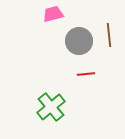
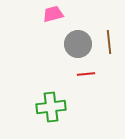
brown line: moved 7 px down
gray circle: moved 1 px left, 3 px down
green cross: rotated 32 degrees clockwise
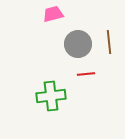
green cross: moved 11 px up
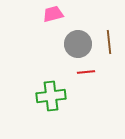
red line: moved 2 px up
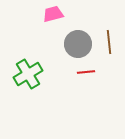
green cross: moved 23 px left, 22 px up; rotated 24 degrees counterclockwise
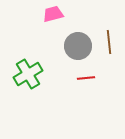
gray circle: moved 2 px down
red line: moved 6 px down
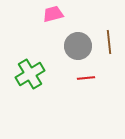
green cross: moved 2 px right
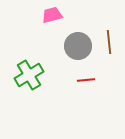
pink trapezoid: moved 1 px left, 1 px down
green cross: moved 1 px left, 1 px down
red line: moved 2 px down
